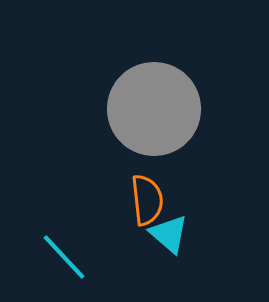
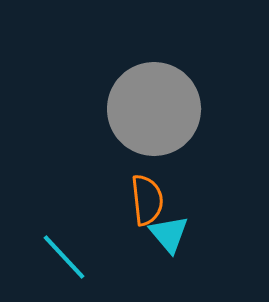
cyan triangle: rotated 9 degrees clockwise
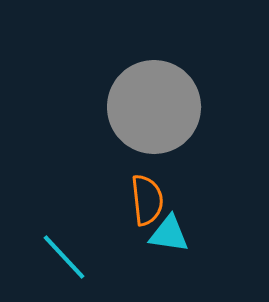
gray circle: moved 2 px up
cyan triangle: rotated 42 degrees counterclockwise
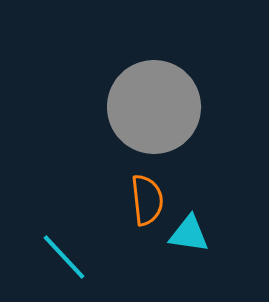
cyan triangle: moved 20 px right
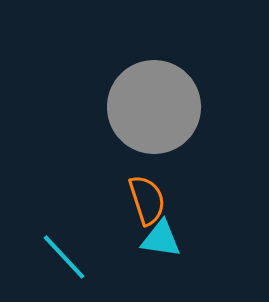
orange semicircle: rotated 12 degrees counterclockwise
cyan triangle: moved 28 px left, 5 px down
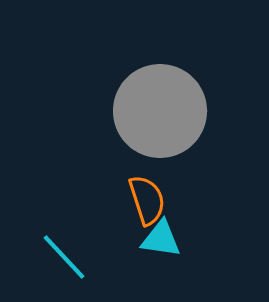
gray circle: moved 6 px right, 4 px down
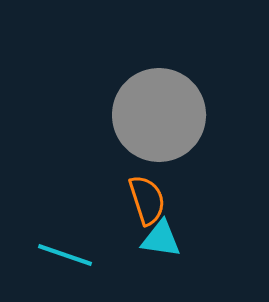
gray circle: moved 1 px left, 4 px down
cyan line: moved 1 px right, 2 px up; rotated 28 degrees counterclockwise
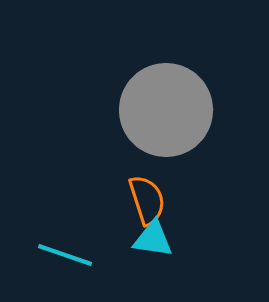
gray circle: moved 7 px right, 5 px up
cyan triangle: moved 8 px left
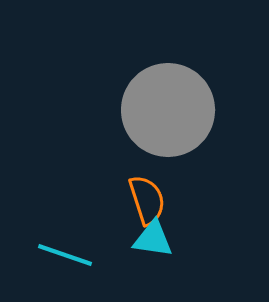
gray circle: moved 2 px right
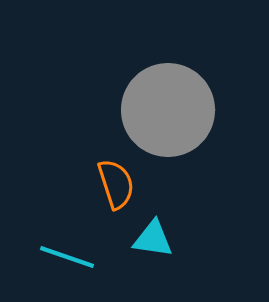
orange semicircle: moved 31 px left, 16 px up
cyan line: moved 2 px right, 2 px down
